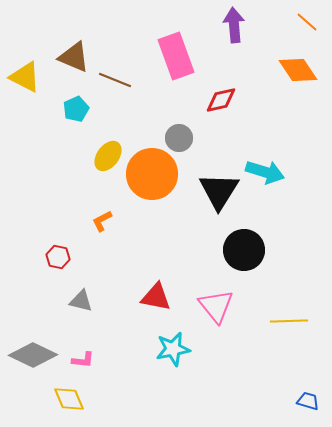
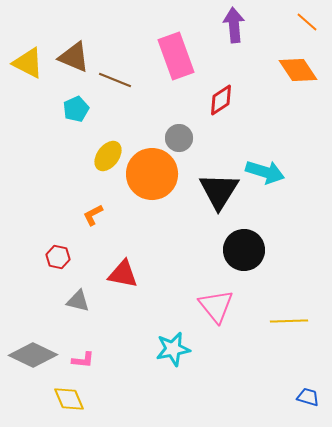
yellow triangle: moved 3 px right, 14 px up
red diamond: rotated 20 degrees counterclockwise
orange L-shape: moved 9 px left, 6 px up
red triangle: moved 33 px left, 23 px up
gray triangle: moved 3 px left
blue trapezoid: moved 4 px up
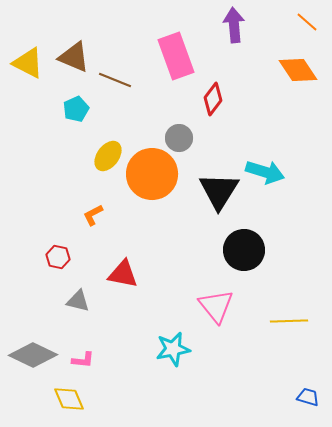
red diamond: moved 8 px left, 1 px up; rotated 20 degrees counterclockwise
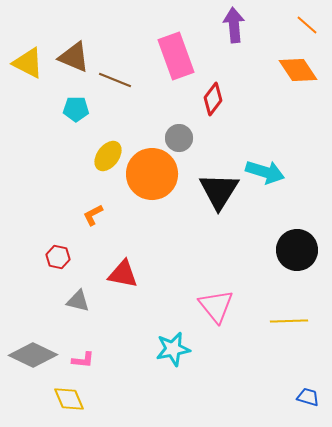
orange line: moved 3 px down
cyan pentagon: rotated 25 degrees clockwise
black circle: moved 53 px right
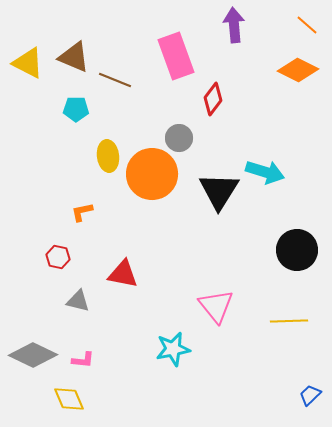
orange diamond: rotated 30 degrees counterclockwise
yellow ellipse: rotated 44 degrees counterclockwise
orange L-shape: moved 11 px left, 3 px up; rotated 15 degrees clockwise
blue trapezoid: moved 2 px right, 2 px up; rotated 60 degrees counterclockwise
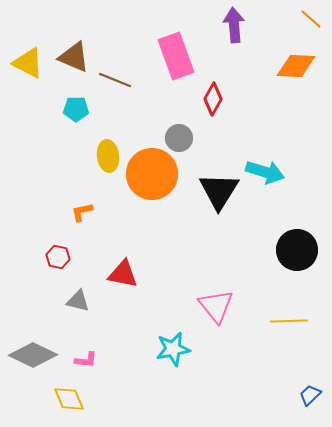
orange line: moved 4 px right, 6 px up
orange diamond: moved 2 px left, 4 px up; rotated 24 degrees counterclockwise
red diamond: rotated 8 degrees counterclockwise
pink L-shape: moved 3 px right
